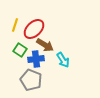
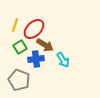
green square: moved 3 px up; rotated 24 degrees clockwise
gray pentagon: moved 12 px left
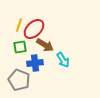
yellow line: moved 4 px right
green square: rotated 24 degrees clockwise
blue cross: moved 1 px left, 4 px down
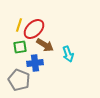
cyan arrow: moved 5 px right, 6 px up; rotated 14 degrees clockwise
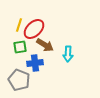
cyan arrow: rotated 21 degrees clockwise
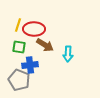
yellow line: moved 1 px left
red ellipse: rotated 45 degrees clockwise
green square: moved 1 px left; rotated 16 degrees clockwise
blue cross: moved 5 px left, 2 px down
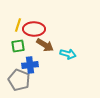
green square: moved 1 px left, 1 px up; rotated 16 degrees counterclockwise
cyan arrow: rotated 77 degrees counterclockwise
